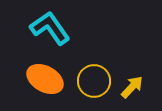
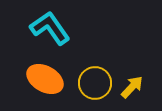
yellow circle: moved 1 px right, 2 px down
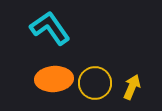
orange ellipse: moved 9 px right; rotated 33 degrees counterclockwise
yellow arrow: rotated 20 degrees counterclockwise
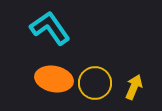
orange ellipse: rotated 15 degrees clockwise
yellow arrow: moved 2 px right
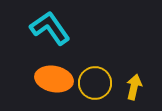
yellow arrow: rotated 10 degrees counterclockwise
